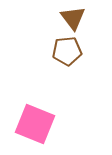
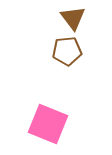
pink square: moved 13 px right
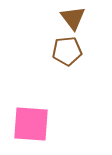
pink square: moved 17 px left; rotated 18 degrees counterclockwise
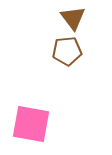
pink square: rotated 6 degrees clockwise
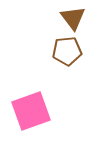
pink square: moved 13 px up; rotated 30 degrees counterclockwise
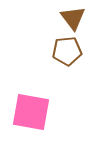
pink square: moved 1 px down; rotated 30 degrees clockwise
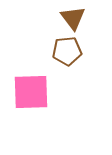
pink square: moved 20 px up; rotated 12 degrees counterclockwise
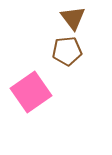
pink square: rotated 33 degrees counterclockwise
